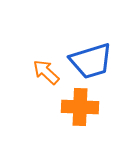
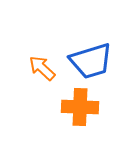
orange arrow: moved 4 px left, 4 px up
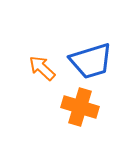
orange cross: rotated 15 degrees clockwise
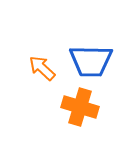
blue trapezoid: rotated 18 degrees clockwise
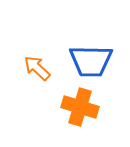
orange arrow: moved 5 px left
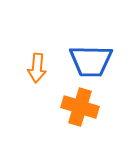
orange arrow: rotated 128 degrees counterclockwise
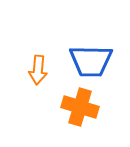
orange arrow: moved 1 px right, 2 px down
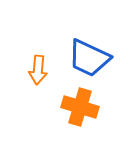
blue trapezoid: moved 2 px left, 3 px up; rotated 24 degrees clockwise
